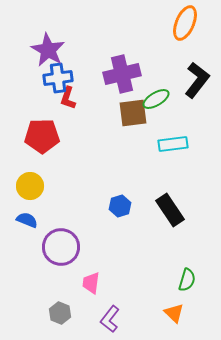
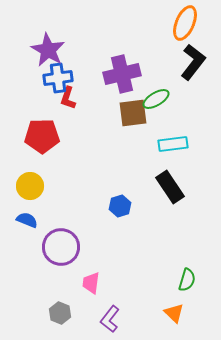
black L-shape: moved 4 px left, 18 px up
black rectangle: moved 23 px up
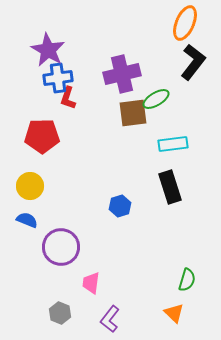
black rectangle: rotated 16 degrees clockwise
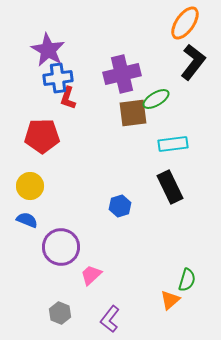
orange ellipse: rotated 12 degrees clockwise
black rectangle: rotated 8 degrees counterclockwise
pink trapezoid: moved 8 px up; rotated 40 degrees clockwise
orange triangle: moved 4 px left, 13 px up; rotated 35 degrees clockwise
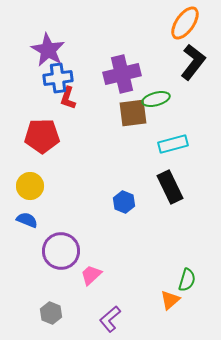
green ellipse: rotated 16 degrees clockwise
cyan rectangle: rotated 8 degrees counterclockwise
blue hexagon: moved 4 px right, 4 px up; rotated 20 degrees counterclockwise
purple circle: moved 4 px down
gray hexagon: moved 9 px left
purple L-shape: rotated 12 degrees clockwise
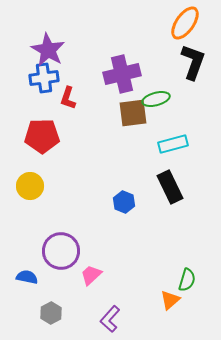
black L-shape: rotated 18 degrees counterclockwise
blue cross: moved 14 px left
blue semicircle: moved 57 px down; rotated 10 degrees counterclockwise
gray hexagon: rotated 10 degrees clockwise
purple L-shape: rotated 8 degrees counterclockwise
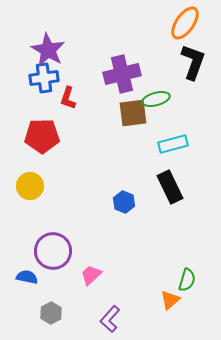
purple circle: moved 8 px left
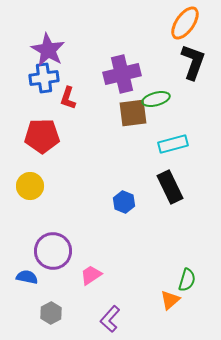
pink trapezoid: rotated 10 degrees clockwise
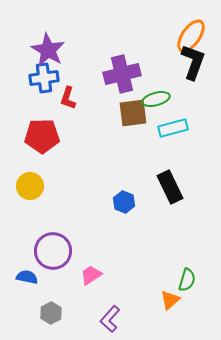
orange ellipse: moved 6 px right, 13 px down
cyan rectangle: moved 16 px up
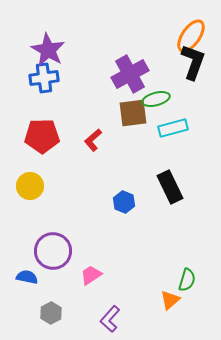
purple cross: moved 8 px right; rotated 15 degrees counterclockwise
red L-shape: moved 25 px right, 42 px down; rotated 30 degrees clockwise
